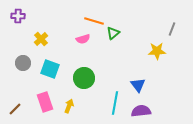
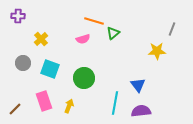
pink rectangle: moved 1 px left, 1 px up
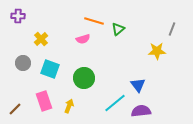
green triangle: moved 5 px right, 4 px up
cyan line: rotated 40 degrees clockwise
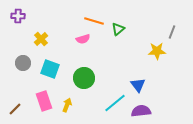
gray line: moved 3 px down
yellow arrow: moved 2 px left, 1 px up
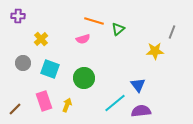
yellow star: moved 2 px left
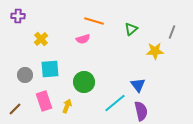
green triangle: moved 13 px right
gray circle: moved 2 px right, 12 px down
cyan square: rotated 24 degrees counterclockwise
green circle: moved 4 px down
yellow arrow: moved 1 px down
purple semicircle: rotated 84 degrees clockwise
